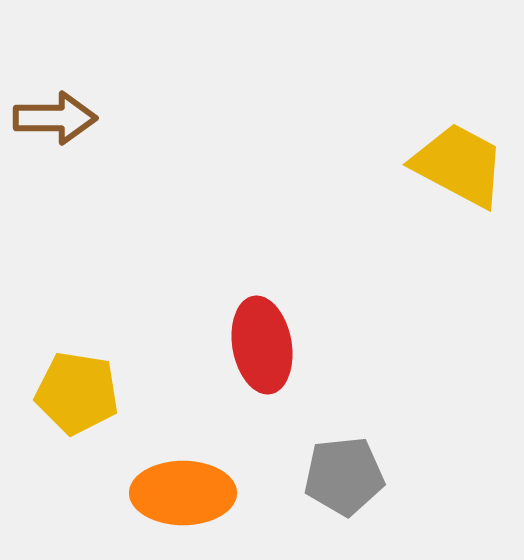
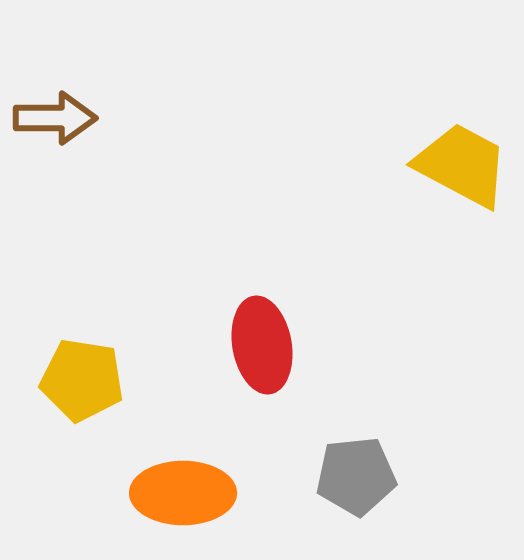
yellow trapezoid: moved 3 px right
yellow pentagon: moved 5 px right, 13 px up
gray pentagon: moved 12 px right
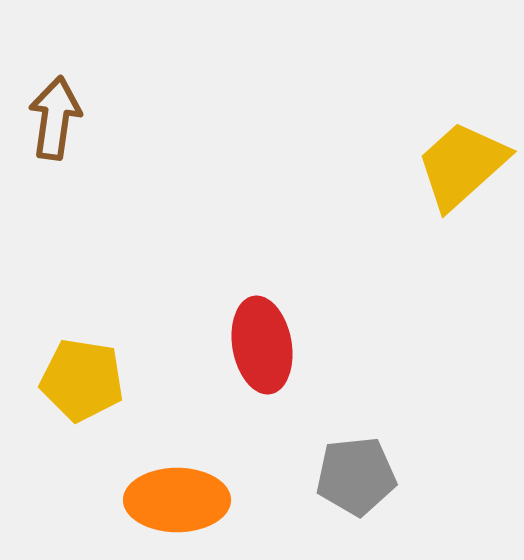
brown arrow: rotated 82 degrees counterclockwise
yellow trapezoid: rotated 70 degrees counterclockwise
orange ellipse: moved 6 px left, 7 px down
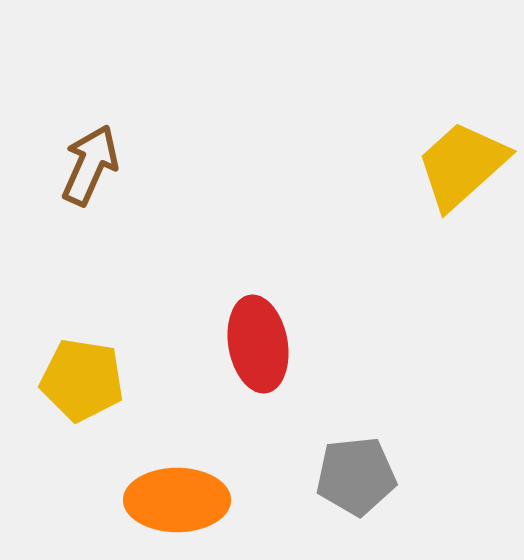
brown arrow: moved 35 px right, 47 px down; rotated 16 degrees clockwise
red ellipse: moved 4 px left, 1 px up
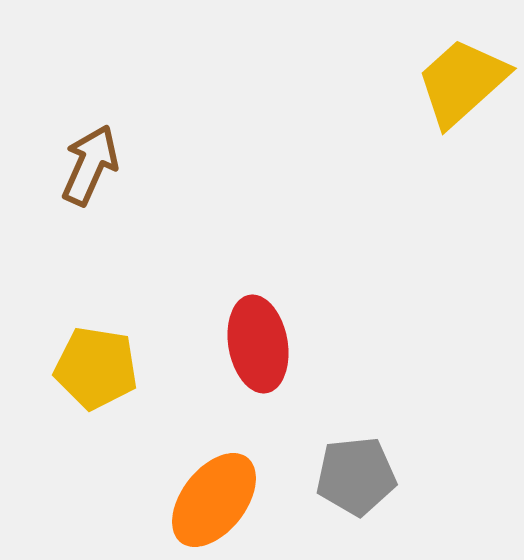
yellow trapezoid: moved 83 px up
yellow pentagon: moved 14 px right, 12 px up
orange ellipse: moved 37 px right; rotated 52 degrees counterclockwise
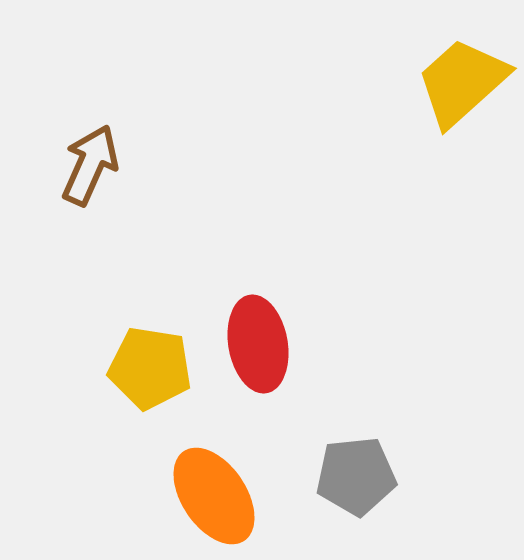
yellow pentagon: moved 54 px right
orange ellipse: moved 4 px up; rotated 72 degrees counterclockwise
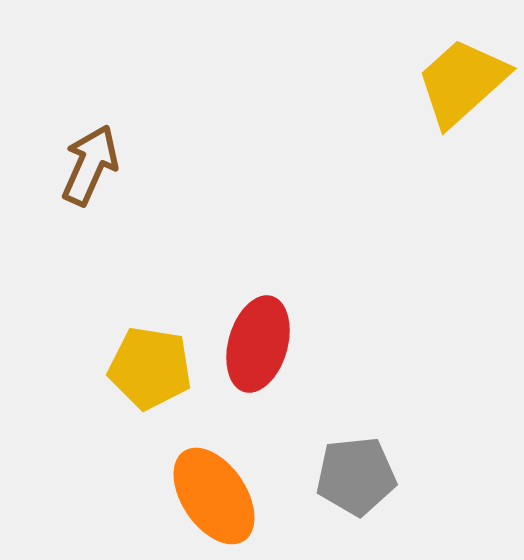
red ellipse: rotated 26 degrees clockwise
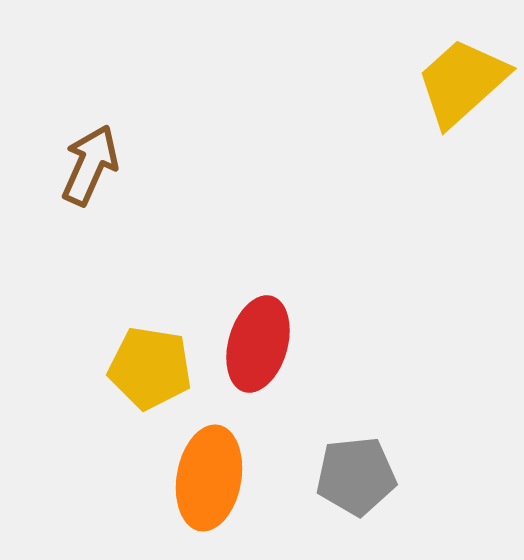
orange ellipse: moved 5 px left, 18 px up; rotated 44 degrees clockwise
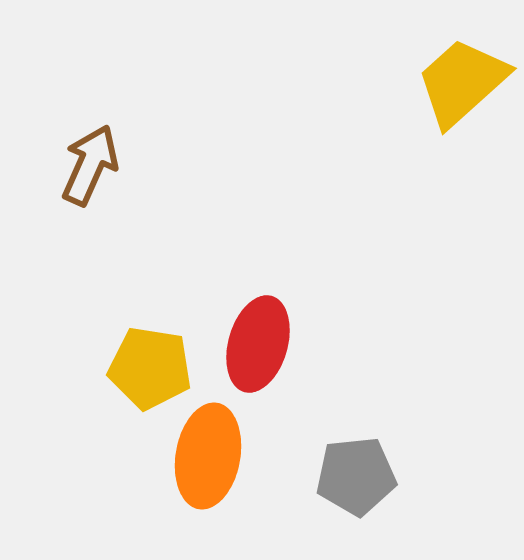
orange ellipse: moved 1 px left, 22 px up
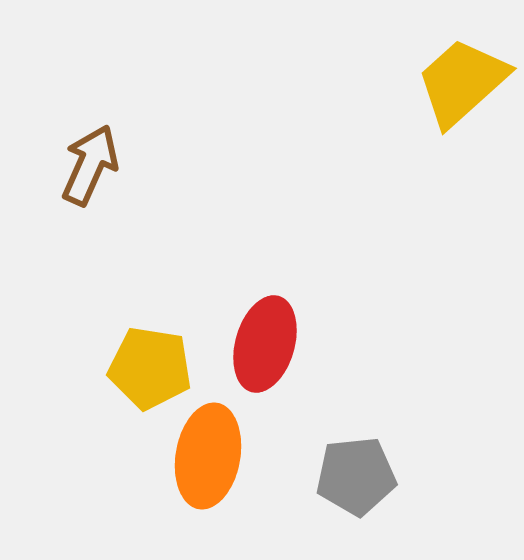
red ellipse: moved 7 px right
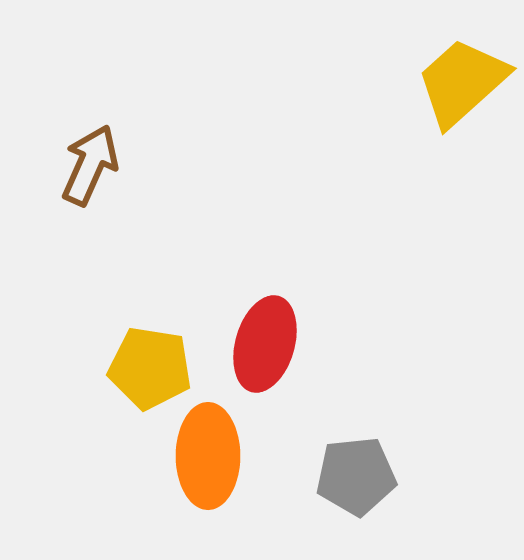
orange ellipse: rotated 10 degrees counterclockwise
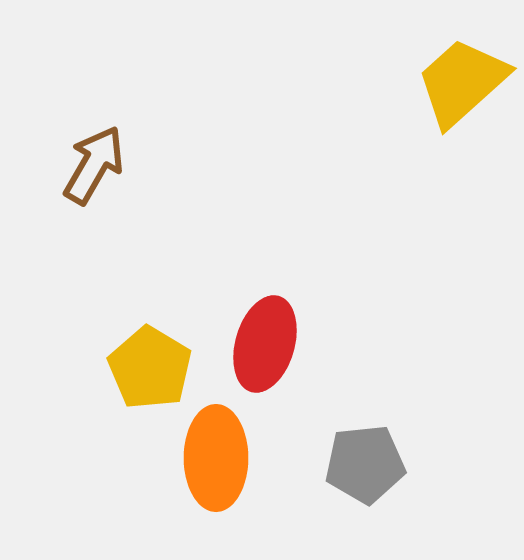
brown arrow: moved 4 px right; rotated 6 degrees clockwise
yellow pentagon: rotated 22 degrees clockwise
orange ellipse: moved 8 px right, 2 px down
gray pentagon: moved 9 px right, 12 px up
